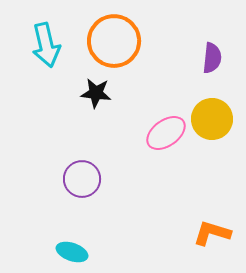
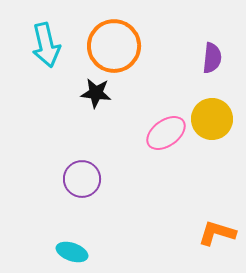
orange circle: moved 5 px down
orange L-shape: moved 5 px right
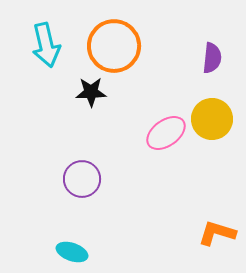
black star: moved 5 px left, 1 px up; rotated 8 degrees counterclockwise
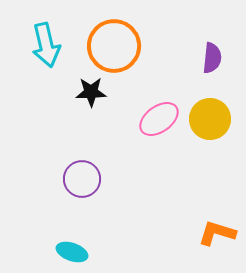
yellow circle: moved 2 px left
pink ellipse: moved 7 px left, 14 px up
